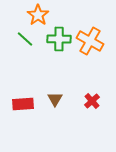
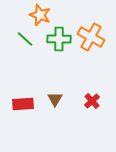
orange star: moved 2 px right; rotated 15 degrees counterclockwise
orange cross: moved 1 px right, 4 px up
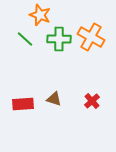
brown triangle: moved 1 px left; rotated 42 degrees counterclockwise
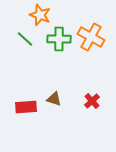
red rectangle: moved 3 px right, 3 px down
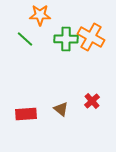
orange star: rotated 20 degrees counterclockwise
green cross: moved 7 px right
brown triangle: moved 7 px right, 10 px down; rotated 21 degrees clockwise
red rectangle: moved 7 px down
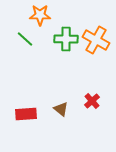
orange cross: moved 5 px right, 3 px down
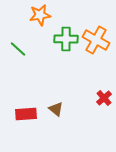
orange star: rotated 10 degrees counterclockwise
green line: moved 7 px left, 10 px down
red cross: moved 12 px right, 3 px up
brown triangle: moved 5 px left
